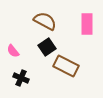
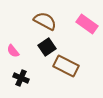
pink rectangle: rotated 55 degrees counterclockwise
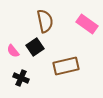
brown semicircle: rotated 50 degrees clockwise
black square: moved 12 px left
brown rectangle: rotated 40 degrees counterclockwise
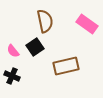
black cross: moved 9 px left, 2 px up
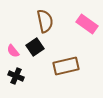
black cross: moved 4 px right
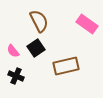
brown semicircle: moved 6 px left; rotated 15 degrees counterclockwise
black square: moved 1 px right, 1 px down
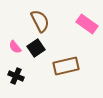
brown semicircle: moved 1 px right
pink semicircle: moved 2 px right, 4 px up
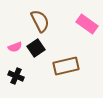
pink semicircle: rotated 72 degrees counterclockwise
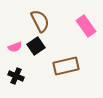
pink rectangle: moved 1 px left, 2 px down; rotated 20 degrees clockwise
black square: moved 2 px up
